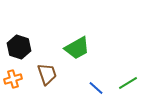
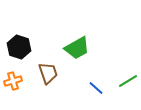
brown trapezoid: moved 1 px right, 1 px up
orange cross: moved 2 px down
green line: moved 2 px up
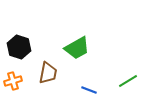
brown trapezoid: rotated 30 degrees clockwise
blue line: moved 7 px left, 2 px down; rotated 21 degrees counterclockwise
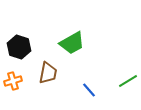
green trapezoid: moved 5 px left, 5 px up
blue line: rotated 28 degrees clockwise
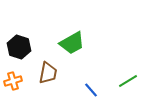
blue line: moved 2 px right
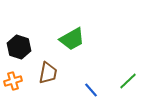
green trapezoid: moved 4 px up
green line: rotated 12 degrees counterclockwise
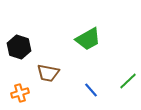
green trapezoid: moved 16 px right
brown trapezoid: rotated 90 degrees clockwise
orange cross: moved 7 px right, 12 px down
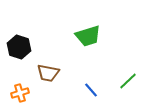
green trapezoid: moved 3 px up; rotated 12 degrees clockwise
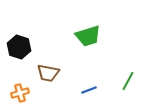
green line: rotated 18 degrees counterclockwise
blue line: moved 2 px left; rotated 70 degrees counterclockwise
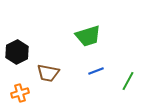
black hexagon: moved 2 px left, 5 px down; rotated 15 degrees clockwise
blue line: moved 7 px right, 19 px up
